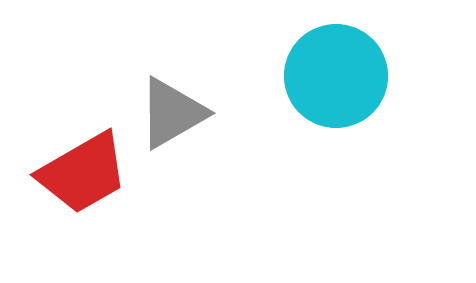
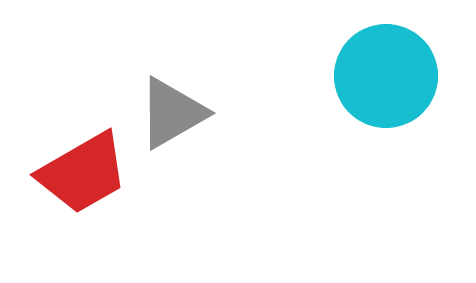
cyan circle: moved 50 px right
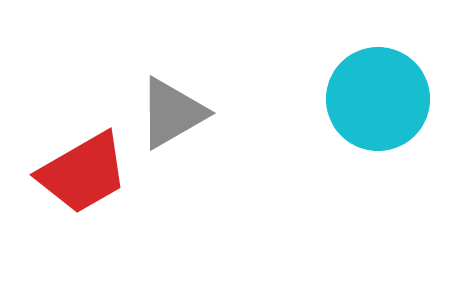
cyan circle: moved 8 px left, 23 px down
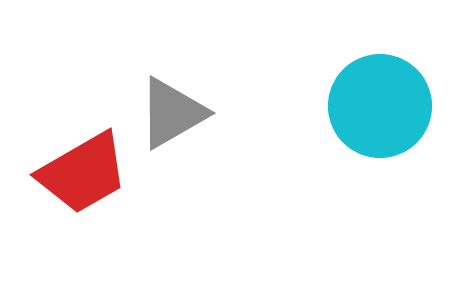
cyan circle: moved 2 px right, 7 px down
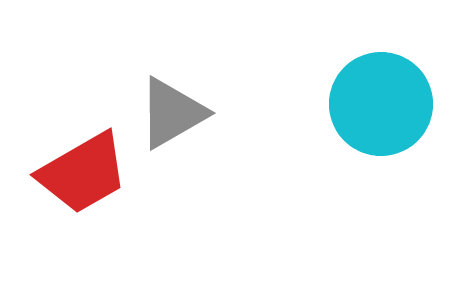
cyan circle: moved 1 px right, 2 px up
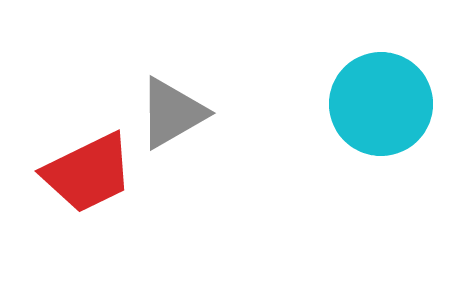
red trapezoid: moved 5 px right; rotated 4 degrees clockwise
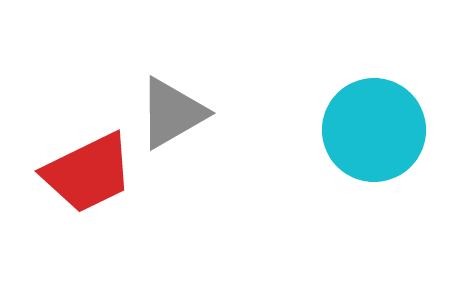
cyan circle: moved 7 px left, 26 px down
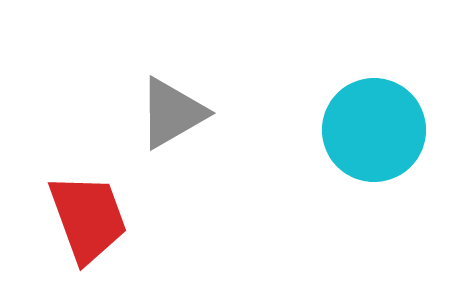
red trapezoid: moved 45 px down; rotated 84 degrees counterclockwise
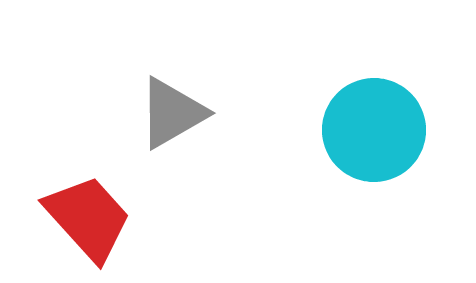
red trapezoid: rotated 22 degrees counterclockwise
